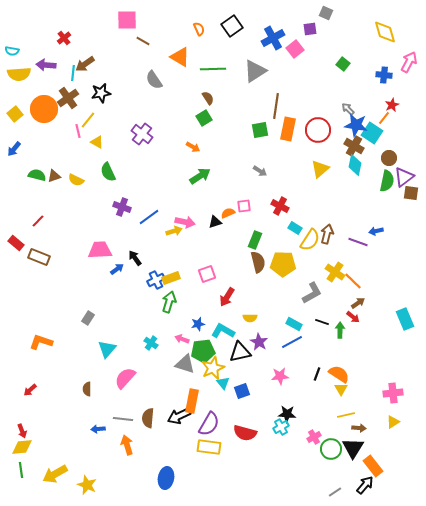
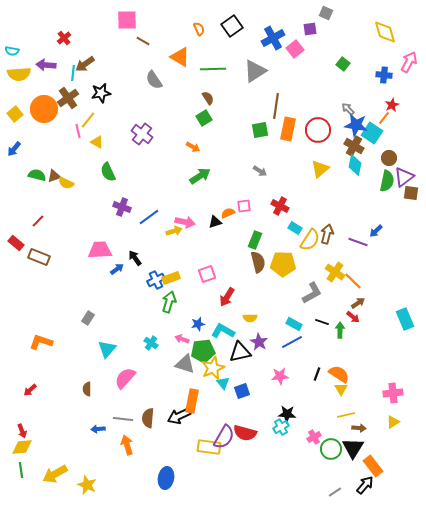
yellow semicircle at (76, 180): moved 10 px left, 3 px down
blue arrow at (376, 231): rotated 32 degrees counterclockwise
purple semicircle at (209, 424): moved 15 px right, 13 px down
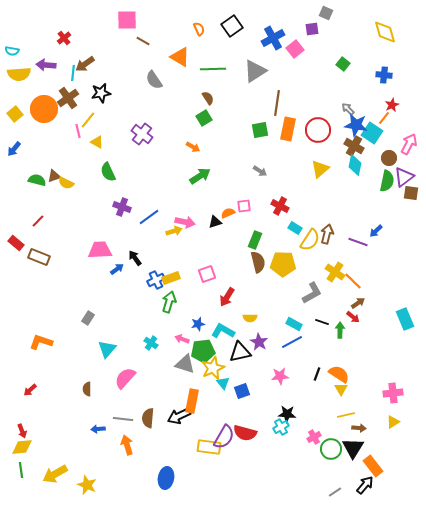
purple square at (310, 29): moved 2 px right
pink arrow at (409, 62): moved 82 px down
brown line at (276, 106): moved 1 px right, 3 px up
green semicircle at (37, 175): moved 5 px down
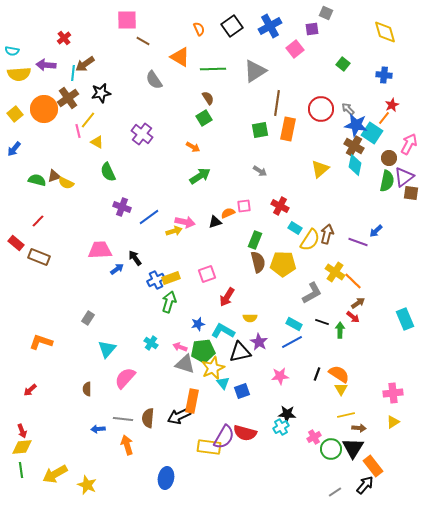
blue cross at (273, 38): moved 3 px left, 12 px up
red circle at (318, 130): moved 3 px right, 21 px up
pink arrow at (182, 339): moved 2 px left, 8 px down
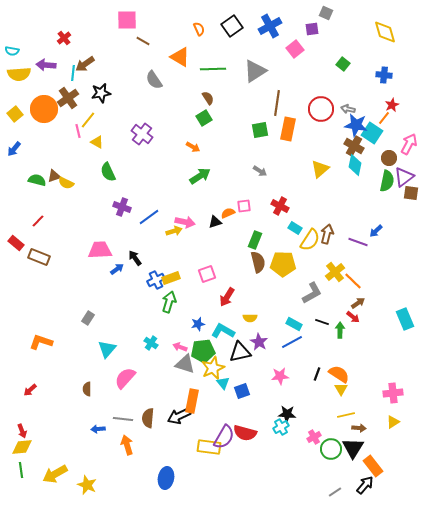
gray arrow at (348, 109): rotated 32 degrees counterclockwise
yellow cross at (335, 272): rotated 18 degrees clockwise
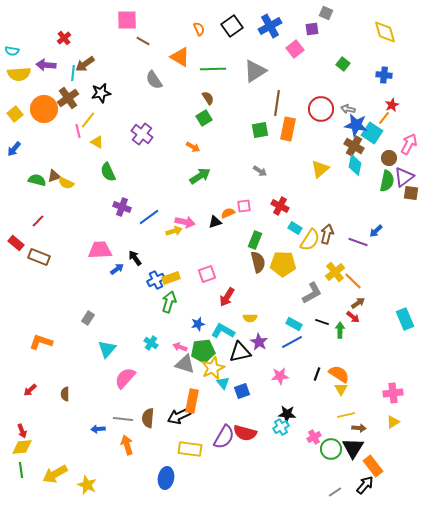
brown semicircle at (87, 389): moved 22 px left, 5 px down
yellow rectangle at (209, 447): moved 19 px left, 2 px down
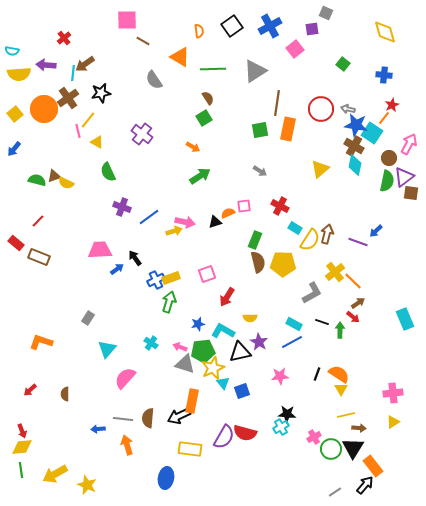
orange semicircle at (199, 29): moved 2 px down; rotated 16 degrees clockwise
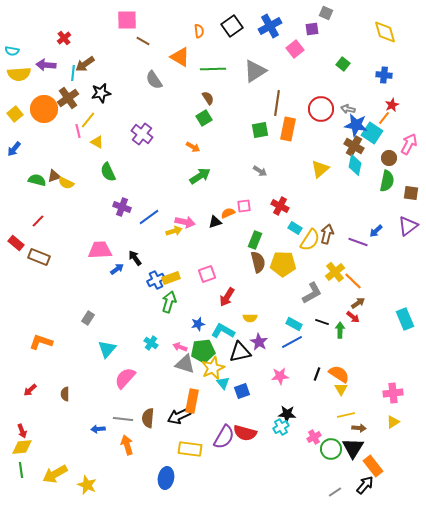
purple triangle at (404, 177): moved 4 px right, 49 px down
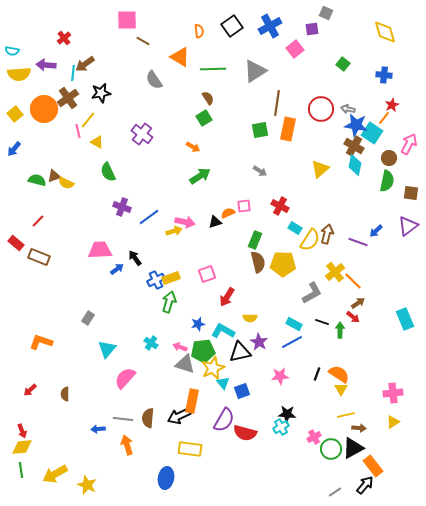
purple semicircle at (224, 437): moved 17 px up
black triangle at (353, 448): rotated 30 degrees clockwise
